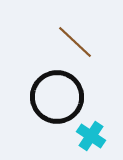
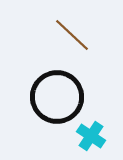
brown line: moved 3 px left, 7 px up
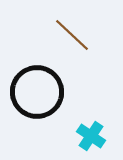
black circle: moved 20 px left, 5 px up
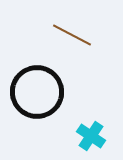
brown line: rotated 15 degrees counterclockwise
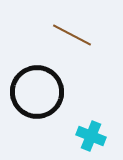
cyan cross: rotated 12 degrees counterclockwise
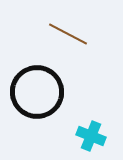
brown line: moved 4 px left, 1 px up
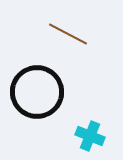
cyan cross: moved 1 px left
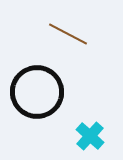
cyan cross: rotated 20 degrees clockwise
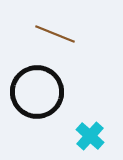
brown line: moved 13 px left; rotated 6 degrees counterclockwise
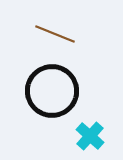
black circle: moved 15 px right, 1 px up
